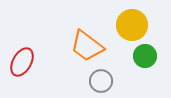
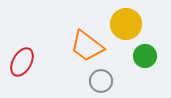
yellow circle: moved 6 px left, 1 px up
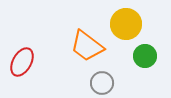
gray circle: moved 1 px right, 2 px down
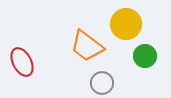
red ellipse: rotated 56 degrees counterclockwise
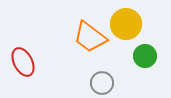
orange trapezoid: moved 3 px right, 9 px up
red ellipse: moved 1 px right
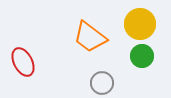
yellow circle: moved 14 px right
green circle: moved 3 px left
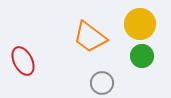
red ellipse: moved 1 px up
